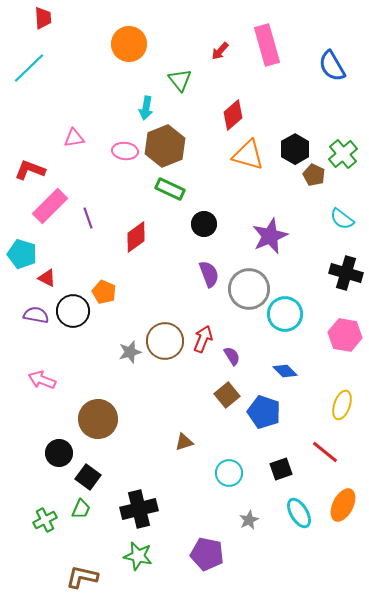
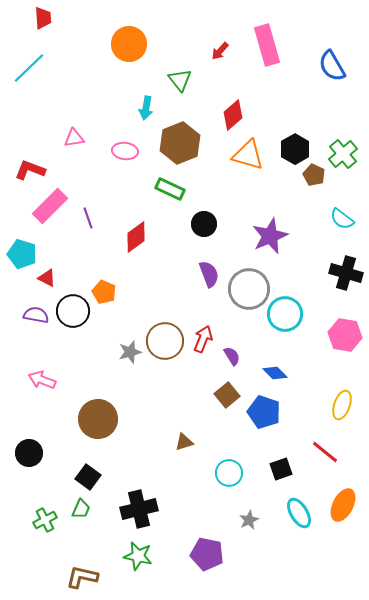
brown hexagon at (165, 146): moved 15 px right, 3 px up
blue diamond at (285, 371): moved 10 px left, 2 px down
black circle at (59, 453): moved 30 px left
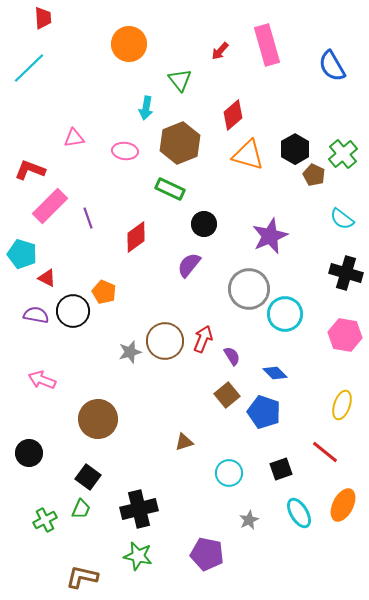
purple semicircle at (209, 274): moved 20 px left, 9 px up; rotated 120 degrees counterclockwise
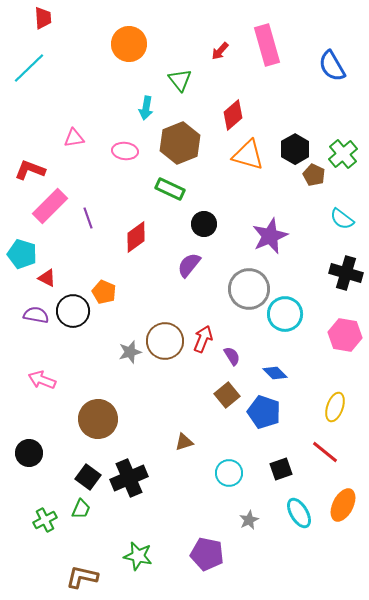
yellow ellipse at (342, 405): moved 7 px left, 2 px down
black cross at (139, 509): moved 10 px left, 31 px up; rotated 9 degrees counterclockwise
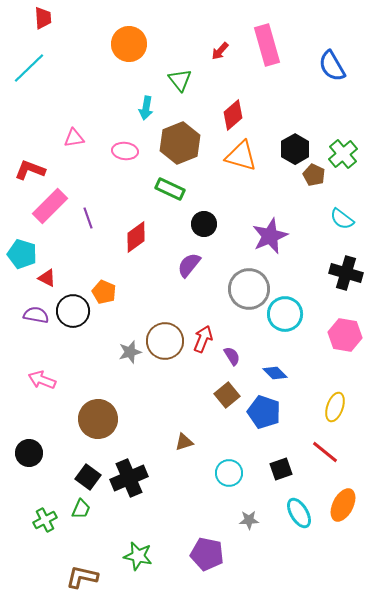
orange triangle at (248, 155): moved 7 px left, 1 px down
gray star at (249, 520): rotated 24 degrees clockwise
